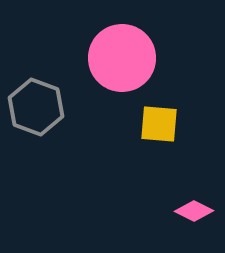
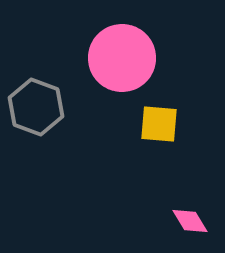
pink diamond: moved 4 px left, 10 px down; rotated 33 degrees clockwise
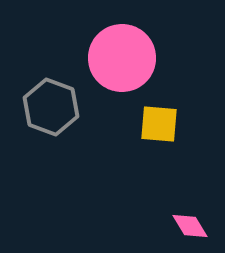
gray hexagon: moved 15 px right
pink diamond: moved 5 px down
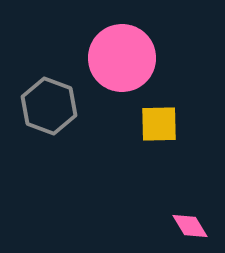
gray hexagon: moved 2 px left, 1 px up
yellow square: rotated 6 degrees counterclockwise
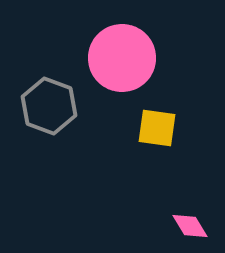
yellow square: moved 2 px left, 4 px down; rotated 9 degrees clockwise
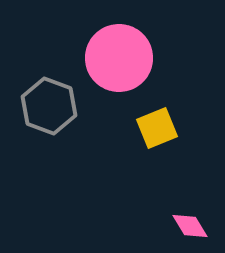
pink circle: moved 3 px left
yellow square: rotated 30 degrees counterclockwise
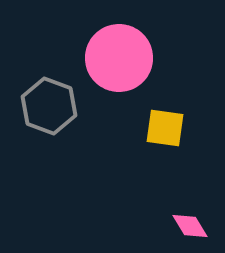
yellow square: moved 8 px right; rotated 30 degrees clockwise
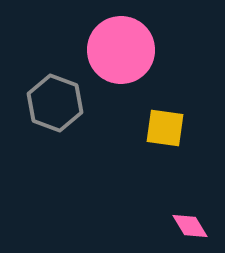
pink circle: moved 2 px right, 8 px up
gray hexagon: moved 6 px right, 3 px up
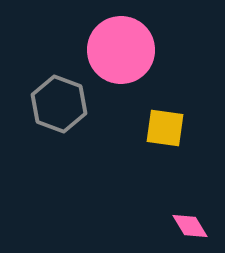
gray hexagon: moved 4 px right, 1 px down
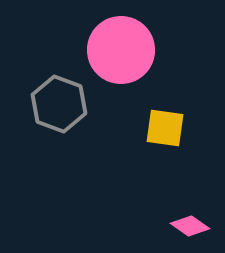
pink diamond: rotated 24 degrees counterclockwise
